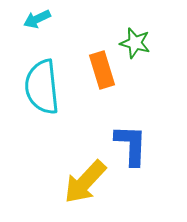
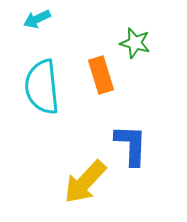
orange rectangle: moved 1 px left, 5 px down
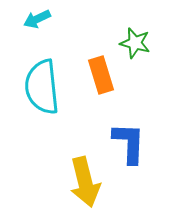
blue L-shape: moved 2 px left, 2 px up
yellow arrow: rotated 57 degrees counterclockwise
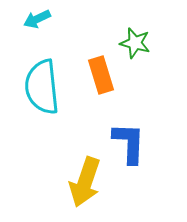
yellow arrow: rotated 33 degrees clockwise
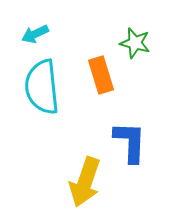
cyan arrow: moved 2 px left, 15 px down
blue L-shape: moved 1 px right, 1 px up
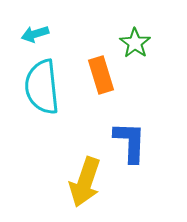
cyan arrow: rotated 8 degrees clockwise
green star: rotated 20 degrees clockwise
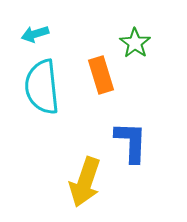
blue L-shape: moved 1 px right
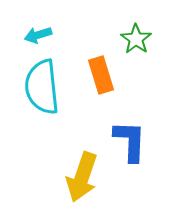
cyan arrow: moved 3 px right, 1 px down
green star: moved 1 px right, 4 px up
blue L-shape: moved 1 px left, 1 px up
yellow arrow: moved 3 px left, 5 px up
